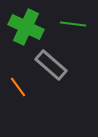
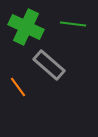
gray rectangle: moved 2 px left
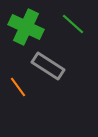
green line: rotated 35 degrees clockwise
gray rectangle: moved 1 px left, 1 px down; rotated 8 degrees counterclockwise
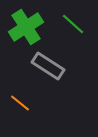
green cross: rotated 32 degrees clockwise
orange line: moved 2 px right, 16 px down; rotated 15 degrees counterclockwise
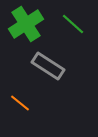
green cross: moved 3 px up
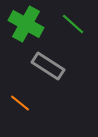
green cross: rotated 28 degrees counterclockwise
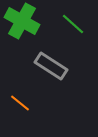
green cross: moved 4 px left, 3 px up
gray rectangle: moved 3 px right
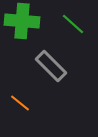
green cross: rotated 24 degrees counterclockwise
gray rectangle: rotated 12 degrees clockwise
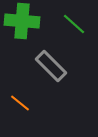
green line: moved 1 px right
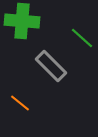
green line: moved 8 px right, 14 px down
